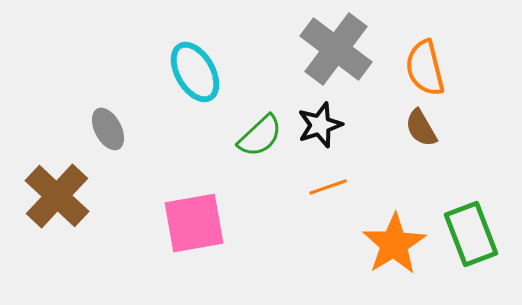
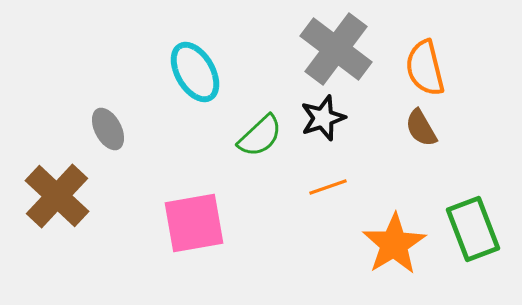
black star: moved 3 px right, 7 px up
green rectangle: moved 2 px right, 5 px up
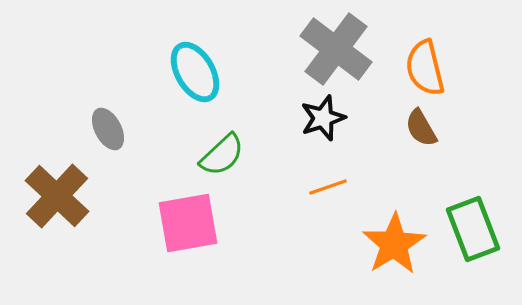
green semicircle: moved 38 px left, 19 px down
pink square: moved 6 px left
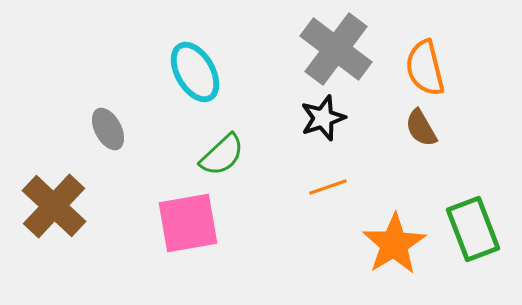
brown cross: moved 3 px left, 10 px down
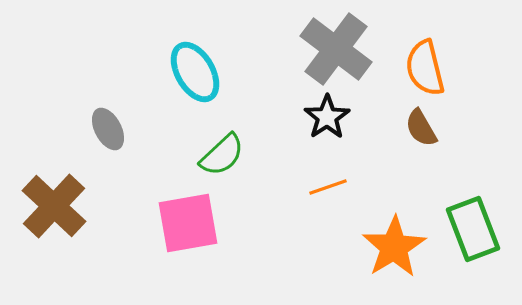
black star: moved 4 px right, 1 px up; rotated 15 degrees counterclockwise
orange star: moved 3 px down
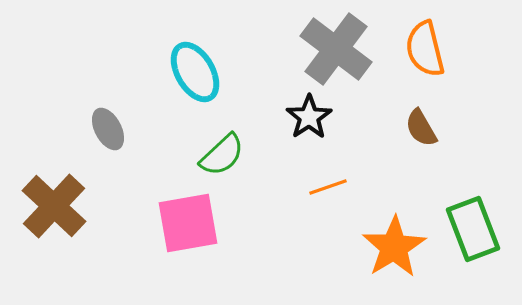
orange semicircle: moved 19 px up
black star: moved 18 px left
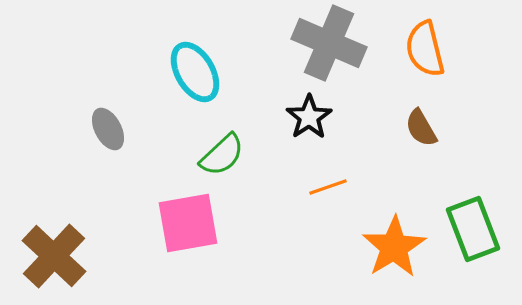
gray cross: moved 7 px left, 6 px up; rotated 14 degrees counterclockwise
brown cross: moved 50 px down
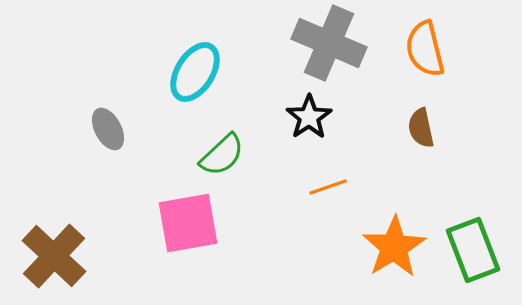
cyan ellipse: rotated 62 degrees clockwise
brown semicircle: rotated 18 degrees clockwise
green rectangle: moved 21 px down
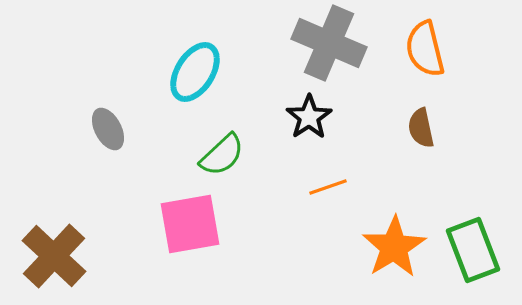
pink square: moved 2 px right, 1 px down
